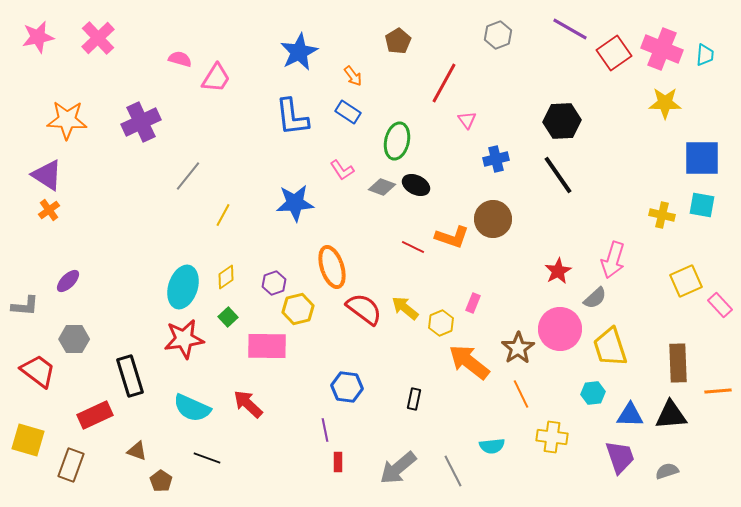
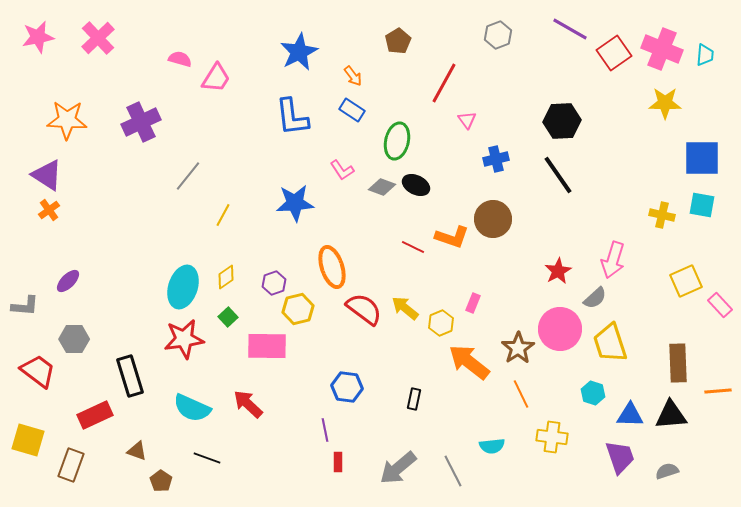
blue rectangle at (348, 112): moved 4 px right, 2 px up
yellow trapezoid at (610, 347): moved 4 px up
cyan hexagon at (593, 393): rotated 25 degrees clockwise
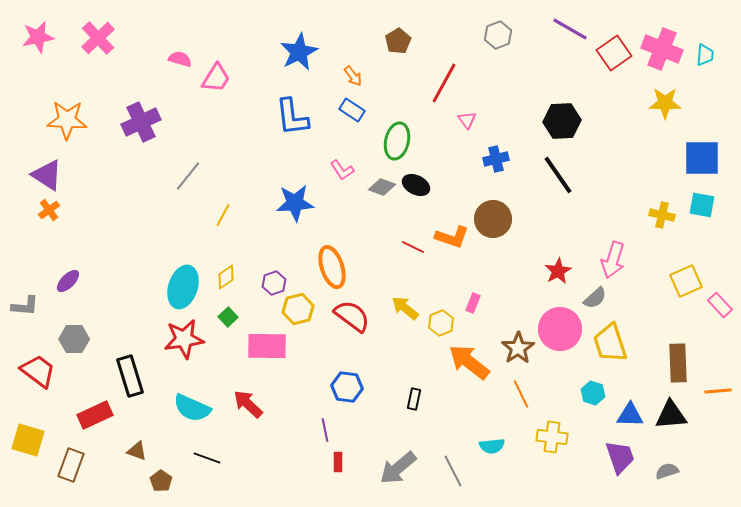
red semicircle at (364, 309): moved 12 px left, 7 px down
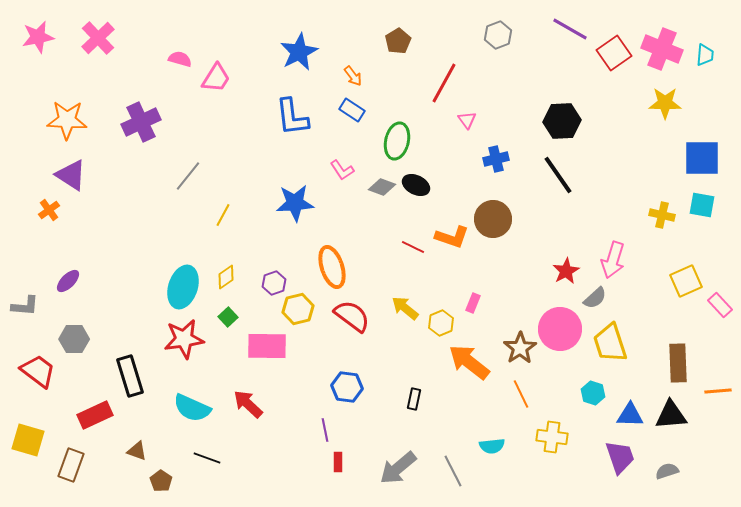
purple triangle at (47, 175): moved 24 px right
red star at (558, 271): moved 8 px right
brown star at (518, 348): moved 2 px right
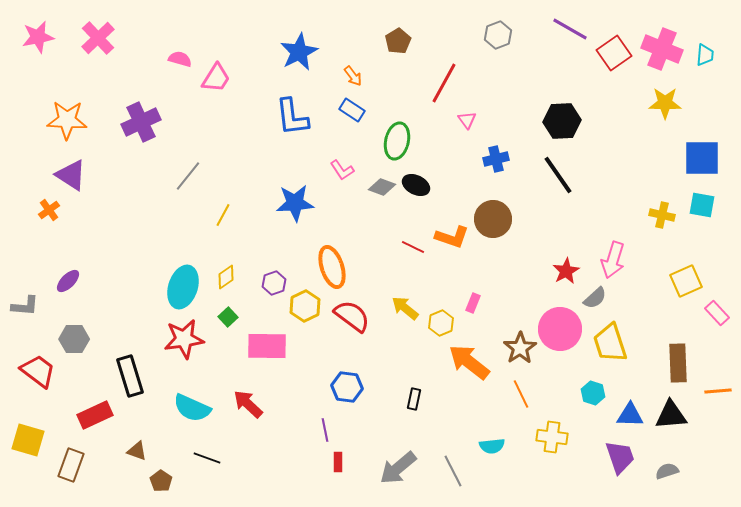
pink rectangle at (720, 305): moved 3 px left, 8 px down
yellow hexagon at (298, 309): moved 7 px right, 3 px up; rotated 12 degrees counterclockwise
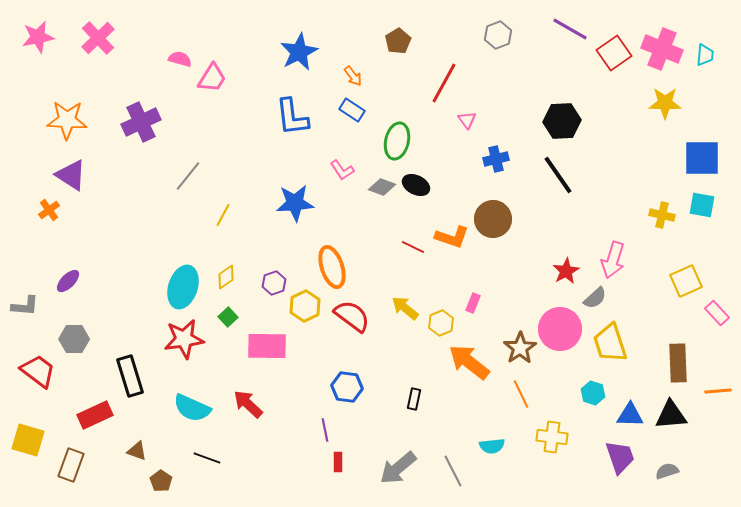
pink trapezoid at (216, 78): moved 4 px left
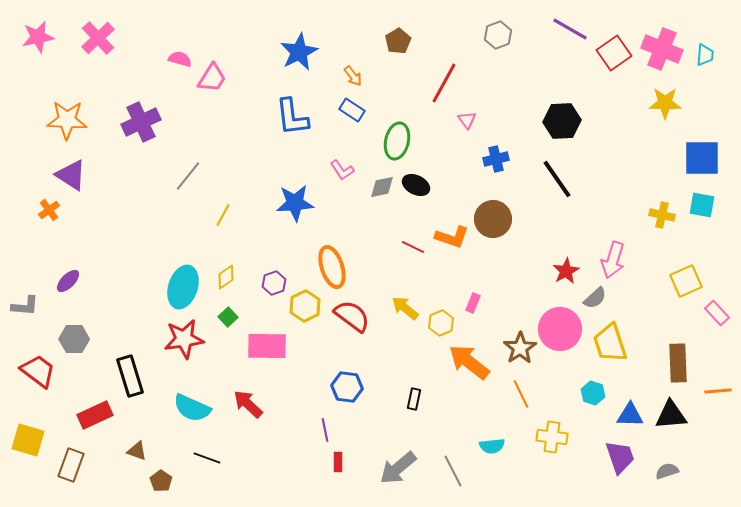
black line at (558, 175): moved 1 px left, 4 px down
gray diamond at (382, 187): rotated 32 degrees counterclockwise
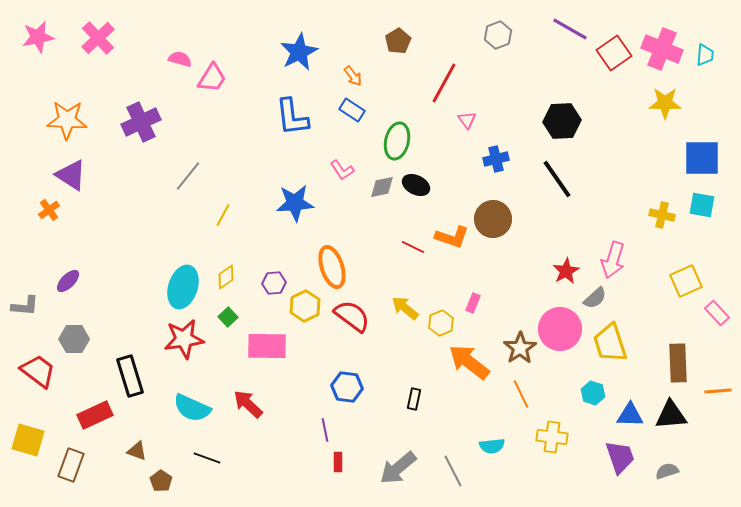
purple hexagon at (274, 283): rotated 15 degrees clockwise
